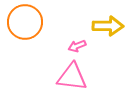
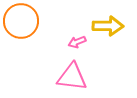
orange circle: moved 4 px left, 1 px up
pink arrow: moved 4 px up
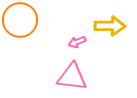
orange circle: moved 1 px left, 1 px up
yellow arrow: moved 2 px right
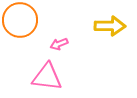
pink arrow: moved 18 px left, 2 px down
pink triangle: moved 25 px left
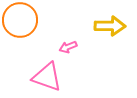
pink arrow: moved 9 px right, 3 px down
pink triangle: rotated 12 degrees clockwise
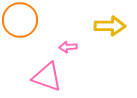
pink arrow: rotated 18 degrees clockwise
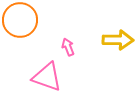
yellow arrow: moved 8 px right, 14 px down
pink arrow: rotated 72 degrees clockwise
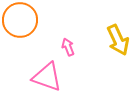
yellow arrow: rotated 64 degrees clockwise
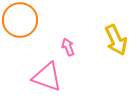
yellow arrow: moved 2 px left
